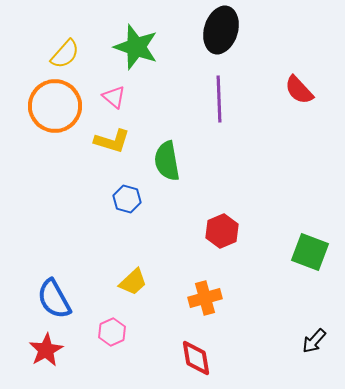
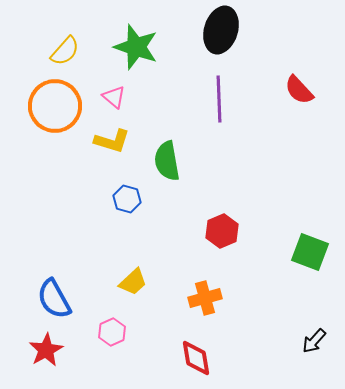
yellow semicircle: moved 3 px up
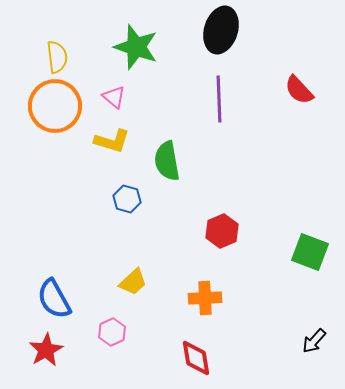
yellow semicircle: moved 8 px left, 6 px down; rotated 48 degrees counterclockwise
orange cross: rotated 12 degrees clockwise
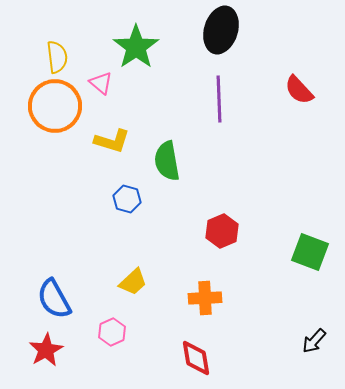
green star: rotated 18 degrees clockwise
pink triangle: moved 13 px left, 14 px up
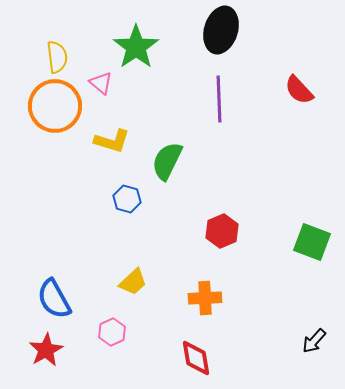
green semicircle: rotated 36 degrees clockwise
green square: moved 2 px right, 10 px up
